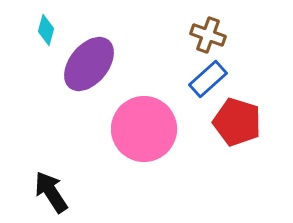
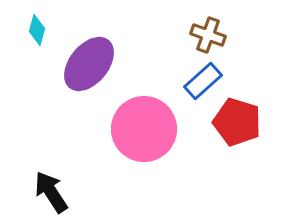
cyan diamond: moved 9 px left
blue rectangle: moved 5 px left, 2 px down
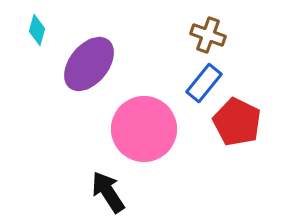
blue rectangle: moved 1 px right, 2 px down; rotated 9 degrees counterclockwise
red pentagon: rotated 9 degrees clockwise
black arrow: moved 57 px right
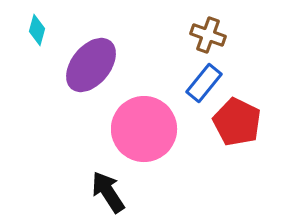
purple ellipse: moved 2 px right, 1 px down
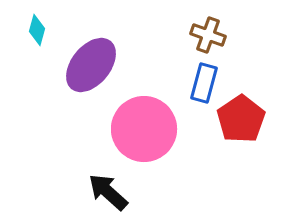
blue rectangle: rotated 24 degrees counterclockwise
red pentagon: moved 4 px right, 3 px up; rotated 12 degrees clockwise
black arrow: rotated 15 degrees counterclockwise
